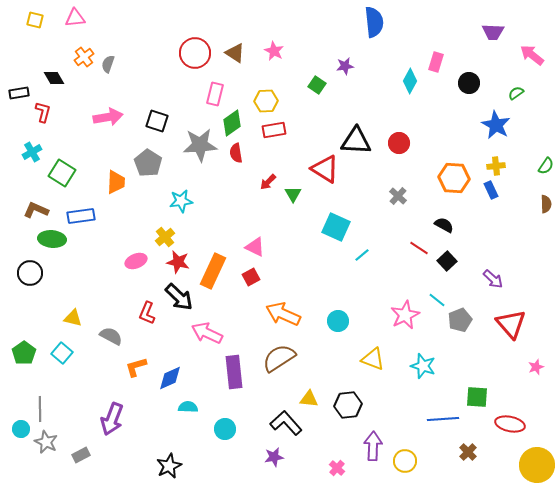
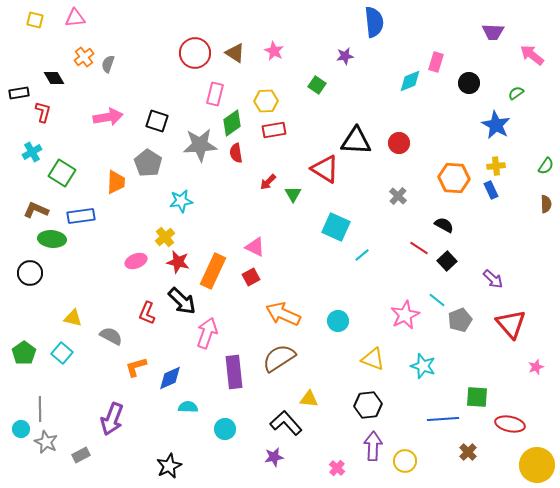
purple star at (345, 66): moved 10 px up
cyan diamond at (410, 81): rotated 40 degrees clockwise
black arrow at (179, 297): moved 3 px right, 4 px down
pink arrow at (207, 333): rotated 84 degrees clockwise
black hexagon at (348, 405): moved 20 px right
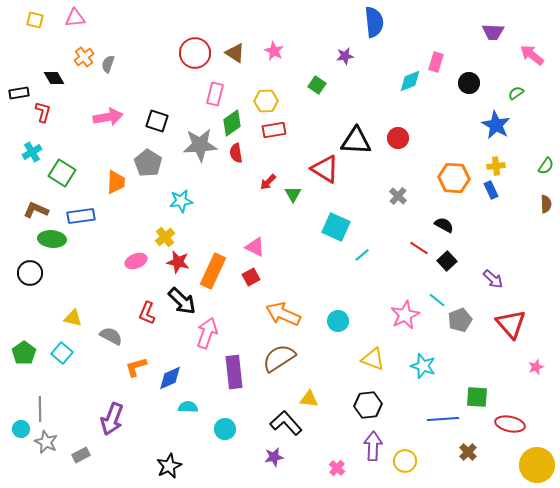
red circle at (399, 143): moved 1 px left, 5 px up
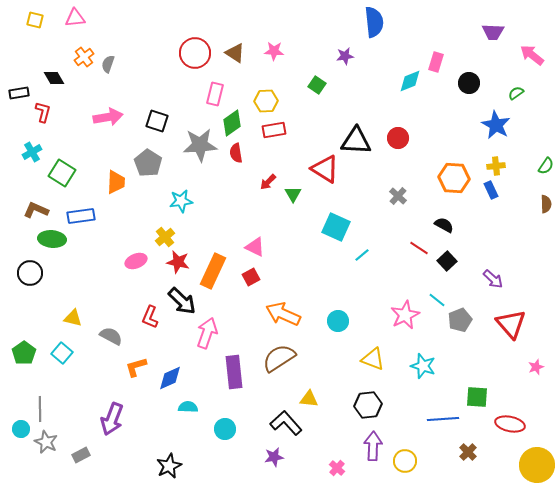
pink star at (274, 51): rotated 24 degrees counterclockwise
red L-shape at (147, 313): moved 3 px right, 4 px down
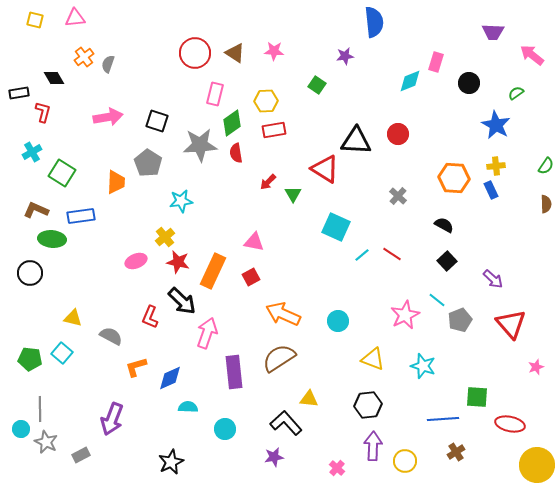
red circle at (398, 138): moved 4 px up
pink triangle at (255, 247): moved 1 px left, 5 px up; rotated 15 degrees counterclockwise
red line at (419, 248): moved 27 px left, 6 px down
green pentagon at (24, 353): moved 6 px right, 6 px down; rotated 30 degrees counterclockwise
brown cross at (468, 452): moved 12 px left; rotated 12 degrees clockwise
black star at (169, 466): moved 2 px right, 4 px up
